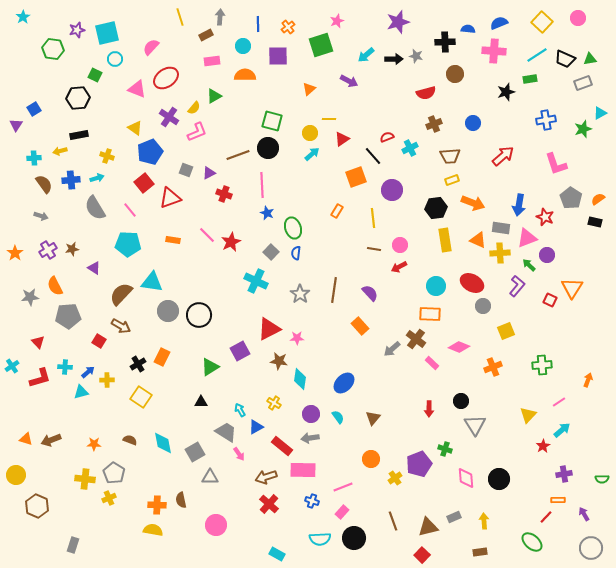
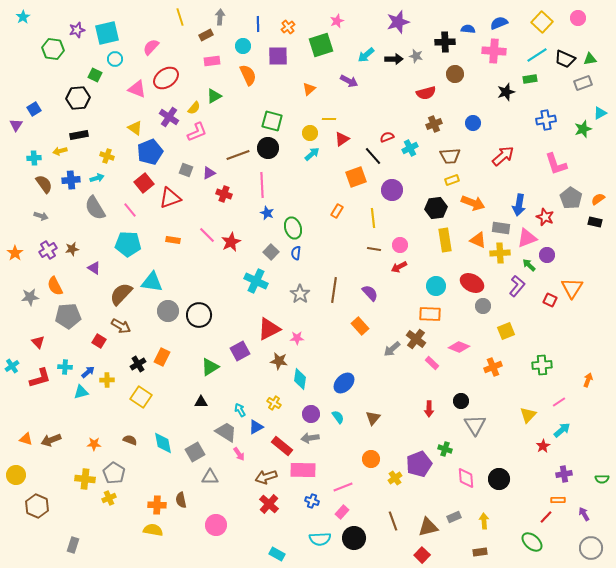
orange semicircle at (245, 75): moved 3 px right; rotated 65 degrees clockwise
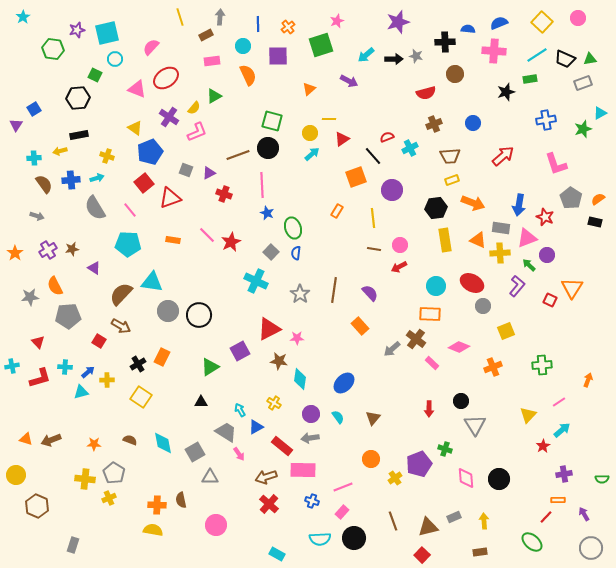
gray arrow at (41, 216): moved 4 px left
cyan cross at (12, 366): rotated 24 degrees clockwise
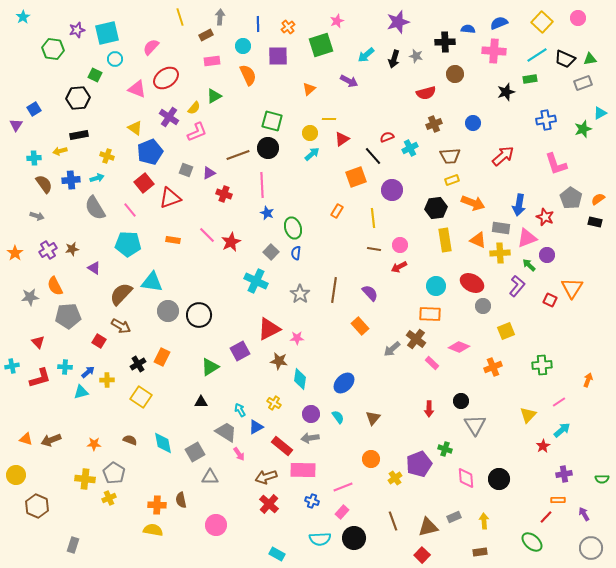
black arrow at (394, 59): rotated 108 degrees clockwise
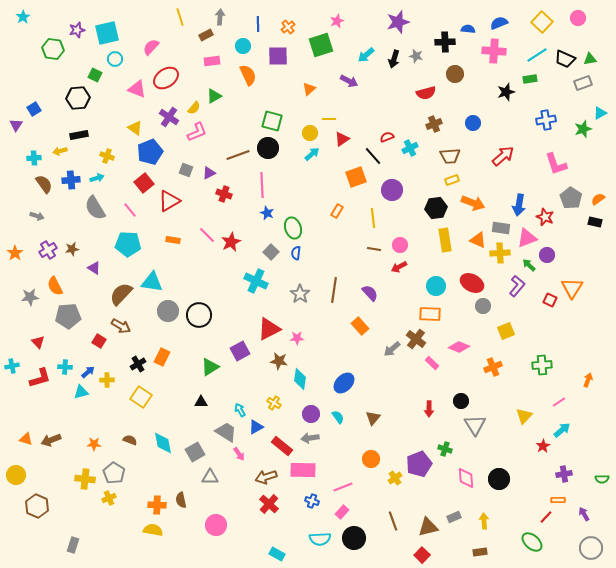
red triangle at (170, 198): moved 1 px left, 3 px down; rotated 10 degrees counterclockwise
yellow triangle at (528, 415): moved 4 px left, 1 px down
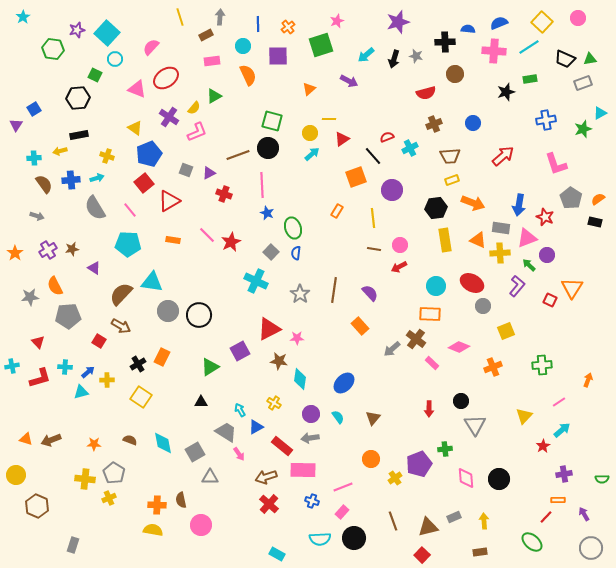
cyan square at (107, 33): rotated 35 degrees counterclockwise
cyan line at (537, 55): moved 8 px left, 8 px up
blue pentagon at (150, 152): moved 1 px left, 2 px down
green cross at (445, 449): rotated 24 degrees counterclockwise
pink circle at (216, 525): moved 15 px left
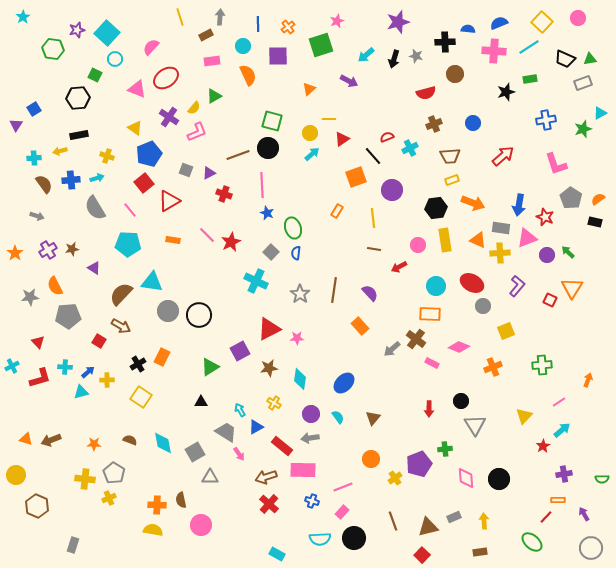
pink circle at (400, 245): moved 18 px right
green arrow at (529, 265): moved 39 px right, 13 px up
brown star at (279, 361): moved 10 px left, 7 px down; rotated 18 degrees counterclockwise
pink rectangle at (432, 363): rotated 16 degrees counterclockwise
cyan cross at (12, 366): rotated 16 degrees counterclockwise
